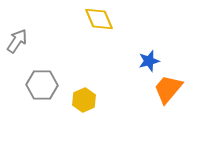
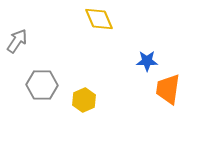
blue star: moved 2 px left; rotated 15 degrees clockwise
orange trapezoid: rotated 32 degrees counterclockwise
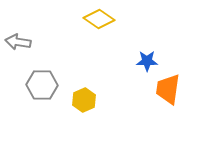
yellow diamond: rotated 32 degrees counterclockwise
gray arrow: moved 1 px right, 1 px down; rotated 115 degrees counterclockwise
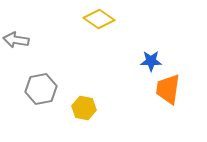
gray arrow: moved 2 px left, 2 px up
blue star: moved 4 px right
gray hexagon: moved 1 px left, 4 px down; rotated 12 degrees counterclockwise
yellow hexagon: moved 8 px down; rotated 25 degrees counterclockwise
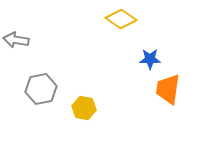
yellow diamond: moved 22 px right
blue star: moved 1 px left, 2 px up
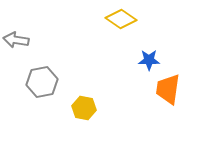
blue star: moved 1 px left, 1 px down
gray hexagon: moved 1 px right, 7 px up
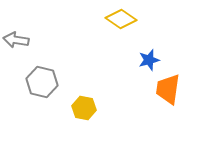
blue star: rotated 15 degrees counterclockwise
gray hexagon: rotated 24 degrees clockwise
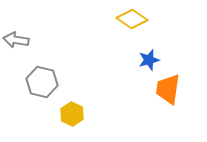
yellow diamond: moved 11 px right
yellow hexagon: moved 12 px left, 6 px down; rotated 15 degrees clockwise
